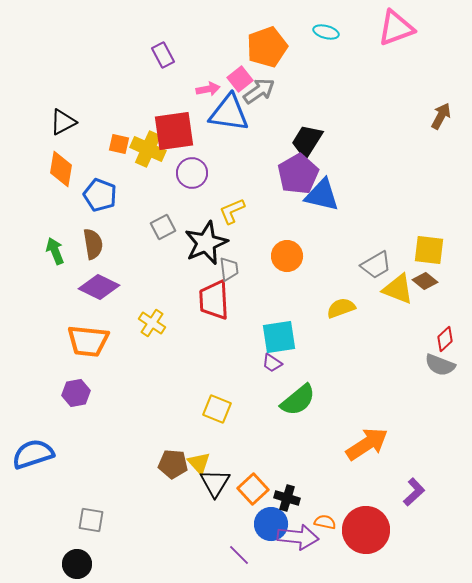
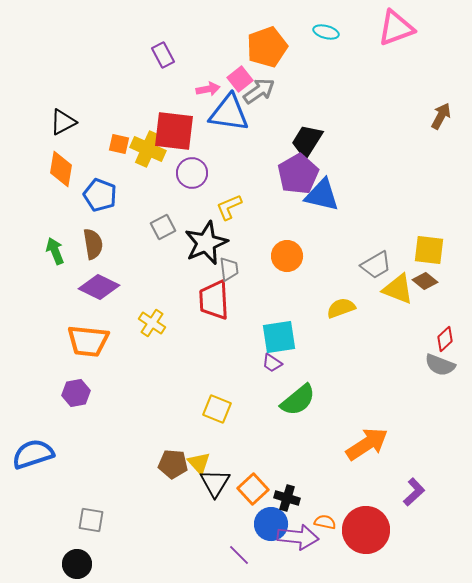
red square at (174, 131): rotated 15 degrees clockwise
yellow L-shape at (232, 211): moved 3 px left, 4 px up
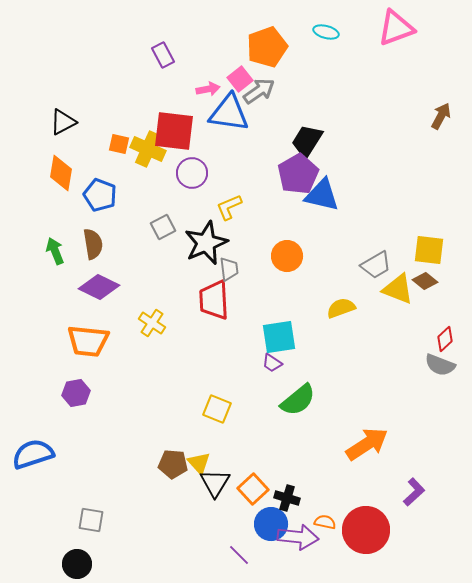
orange diamond at (61, 169): moved 4 px down
